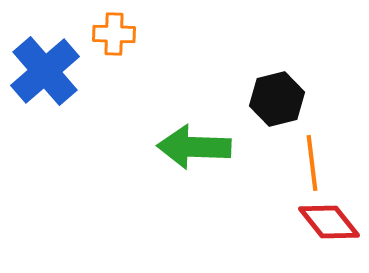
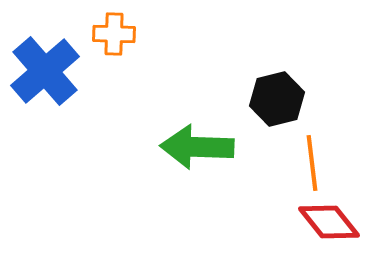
green arrow: moved 3 px right
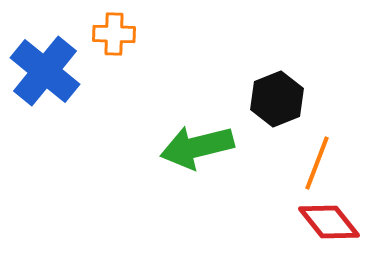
blue cross: rotated 10 degrees counterclockwise
black hexagon: rotated 8 degrees counterclockwise
green arrow: rotated 16 degrees counterclockwise
orange line: moved 5 px right; rotated 28 degrees clockwise
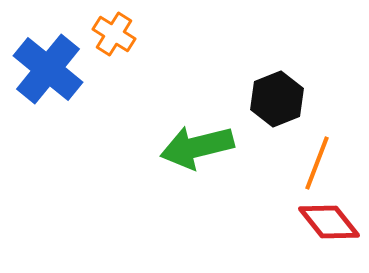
orange cross: rotated 30 degrees clockwise
blue cross: moved 3 px right, 2 px up
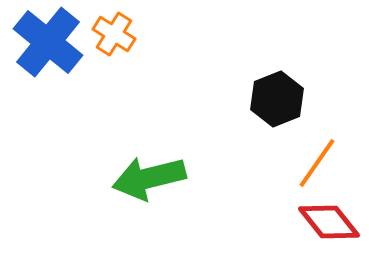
blue cross: moved 27 px up
green arrow: moved 48 px left, 31 px down
orange line: rotated 14 degrees clockwise
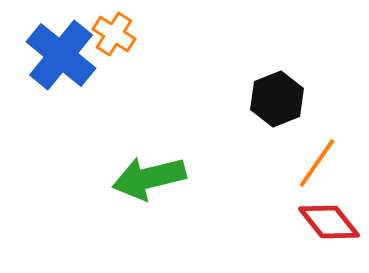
blue cross: moved 13 px right, 13 px down
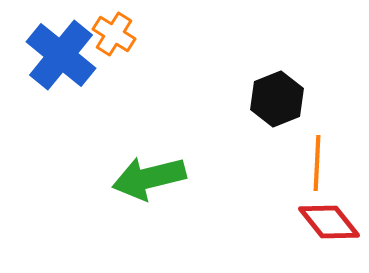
orange line: rotated 32 degrees counterclockwise
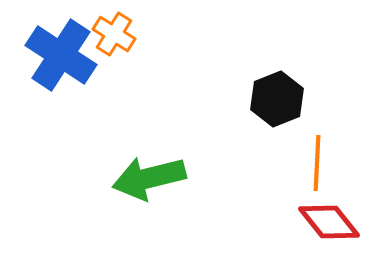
blue cross: rotated 6 degrees counterclockwise
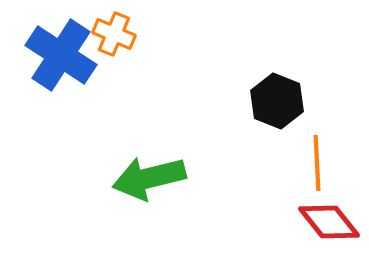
orange cross: rotated 9 degrees counterclockwise
black hexagon: moved 2 px down; rotated 16 degrees counterclockwise
orange line: rotated 6 degrees counterclockwise
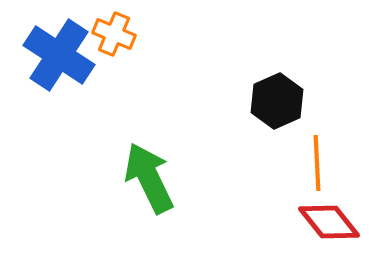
blue cross: moved 2 px left
black hexagon: rotated 14 degrees clockwise
green arrow: rotated 78 degrees clockwise
